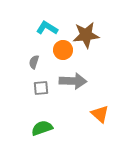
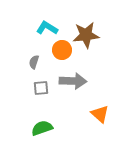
orange circle: moved 1 px left
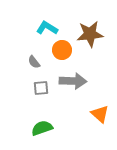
brown star: moved 4 px right, 1 px up
gray semicircle: rotated 56 degrees counterclockwise
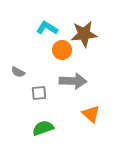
brown star: moved 6 px left
gray semicircle: moved 16 px left, 10 px down; rotated 24 degrees counterclockwise
gray square: moved 2 px left, 5 px down
orange triangle: moved 9 px left
green semicircle: moved 1 px right
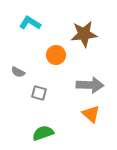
cyan L-shape: moved 17 px left, 5 px up
orange circle: moved 6 px left, 5 px down
gray arrow: moved 17 px right, 4 px down
gray square: rotated 21 degrees clockwise
green semicircle: moved 5 px down
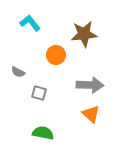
cyan L-shape: rotated 20 degrees clockwise
green semicircle: rotated 30 degrees clockwise
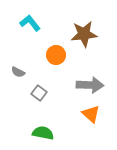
gray square: rotated 21 degrees clockwise
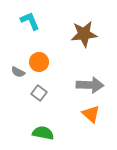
cyan L-shape: moved 2 px up; rotated 15 degrees clockwise
orange circle: moved 17 px left, 7 px down
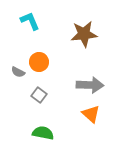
gray square: moved 2 px down
